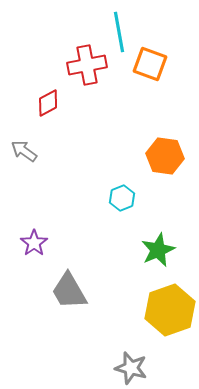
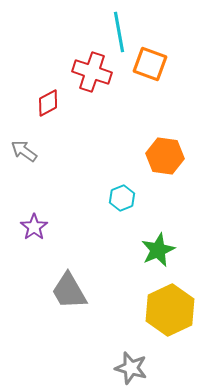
red cross: moved 5 px right, 7 px down; rotated 30 degrees clockwise
purple star: moved 16 px up
yellow hexagon: rotated 6 degrees counterclockwise
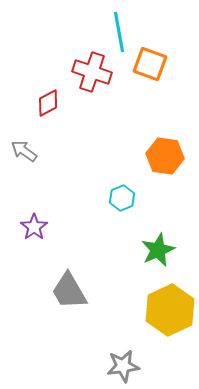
gray star: moved 8 px left, 2 px up; rotated 24 degrees counterclockwise
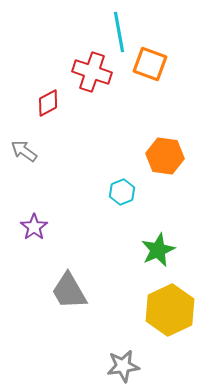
cyan hexagon: moved 6 px up
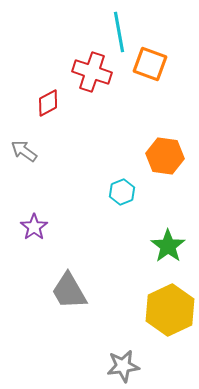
green star: moved 10 px right, 4 px up; rotated 12 degrees counterclockwise
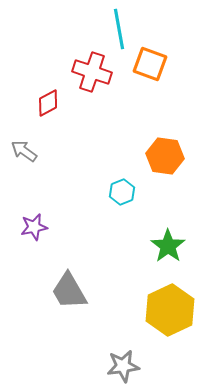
cyan line: moved 3 px up
purple star: rotated 24 degrees clockwise
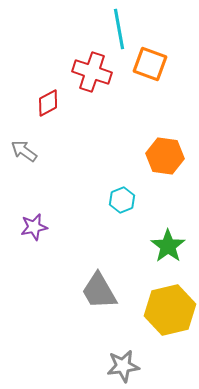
cyan hexagon: moved 8 px down
gray trapezoid: moved 30 px right
yellow hexagon: rotated 12 degrees clockwise
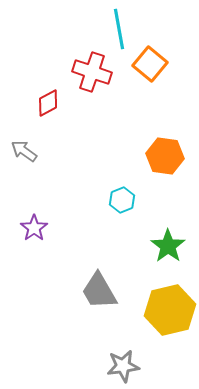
orange square: rotated 20 degrees clockwise
purple star: moved 1 px down; rotated 24 degrees counterclockwise
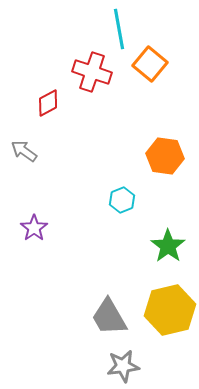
gray trapezoid: moved 10 px right, 26 px down
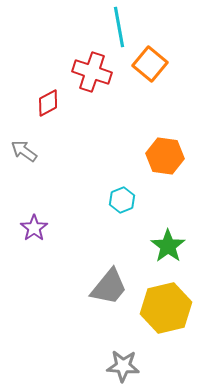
cyan line: moved 2 px up
yellow hexagon: moved 4 px left, 2 px up
gray trapezoid: moved 30 px up; rotated 111 degrees counterclockwise
gray star: rotated 12 degrees clockwise
